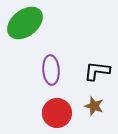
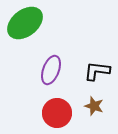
purple ellipse: rotated 24 degrees clockwise
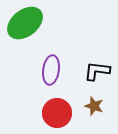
purple ellipse: rotated 12 degrees counterclockwise
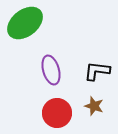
purple ellipse: rotated 24 degrees counterclockwise
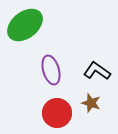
green ellipse: moved 2 px down
black L-shape: rotated 28 degrees clockwise
brown star: moved 3 px left, 3 px up
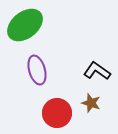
purple ellipse: moved 14 px left
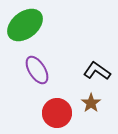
purple ellipse: rotated 16 degrees counterclockwise
brown star: rotated 18 degrees clockwise
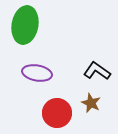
green ellipse: rotated 42 degrees counterclockwise
purple ellipse: moved 3 px down; rotated 48 degrees counterclockwise
brown star: rotated 12 degrees counterclockwise
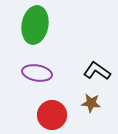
green ellipse: moved 10 px right
brown star: rotated 18 degrees counterclockwise
red circle: moved 5 px left, 2 px down
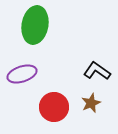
purple ellipse: moved 15 px left, 1 px down; rotated 28 degrees counterclockwise
brown star: rotated 30 degrees counterclockwise
red circle: moved 2 px right, 8 px up
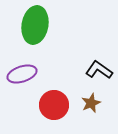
black L-shape: moved 2 px right, 1 px up
red circle: moved 2 px up
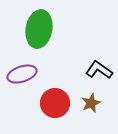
green ellipse: moved 4 px right, 4 px down
red circle: moved 1 px right, 2 px up
